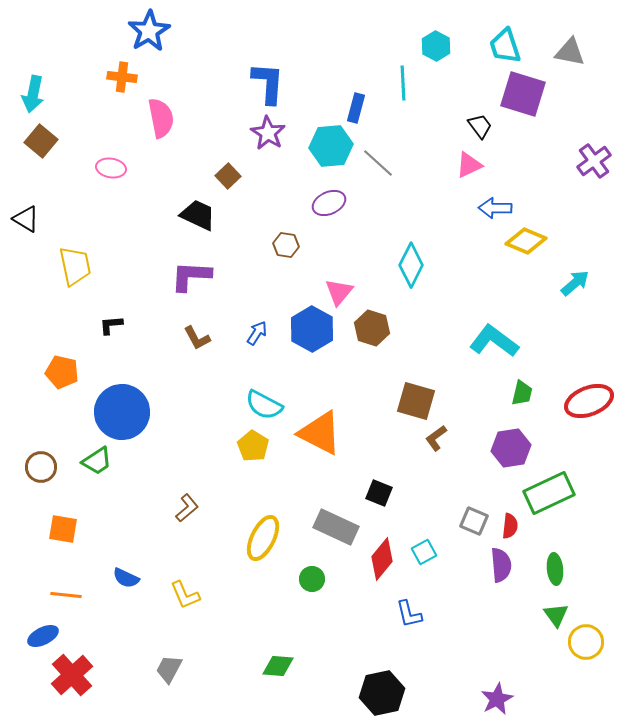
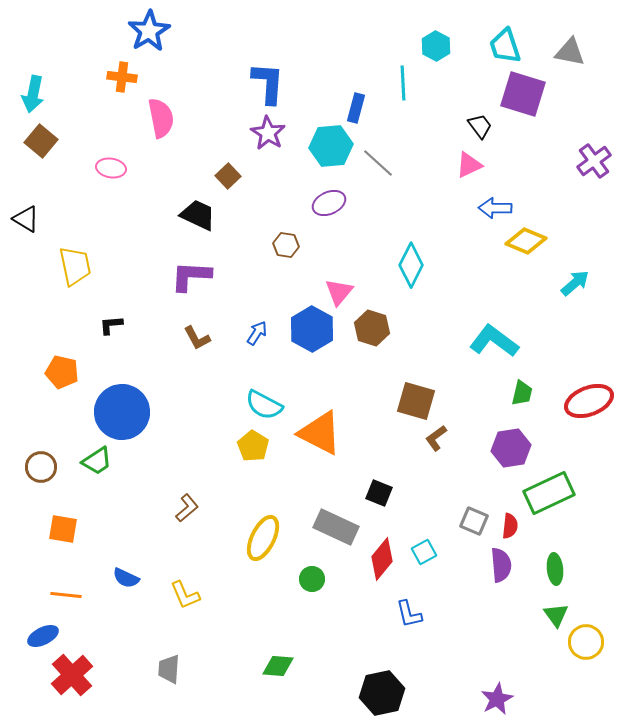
gray trapezoid at (169, 669): rotated 24 degrees counterclockwise
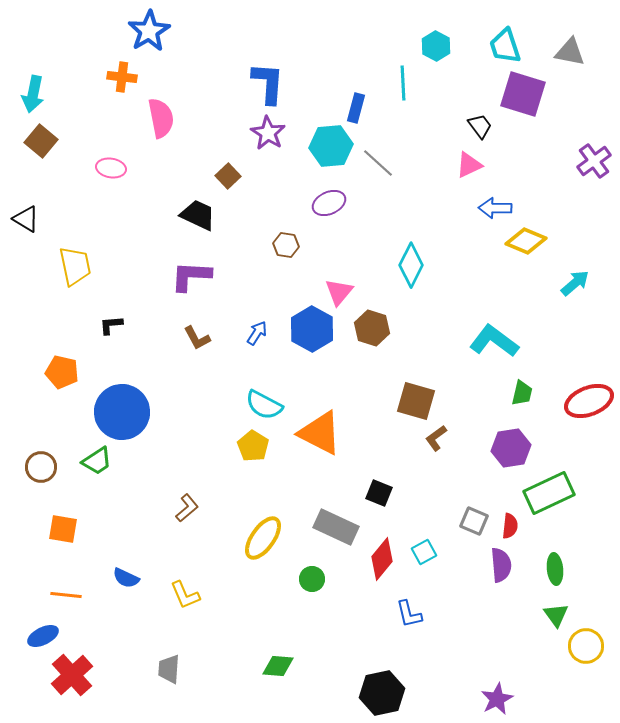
yellow ellipse at (263, 538): rotated 9 degrees clockwise
yellow circle at (586, 642): moved 4 px down
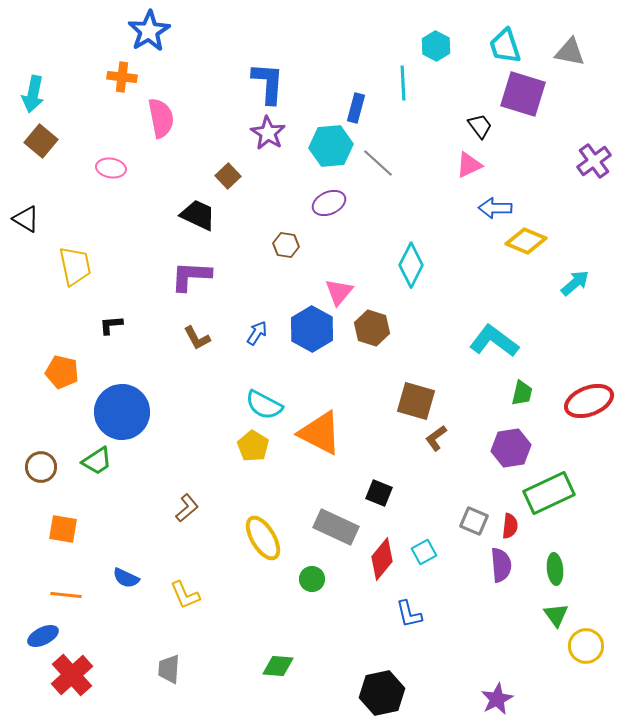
yellow ellipse at (263, 538): rotated 66 degrees counterclockwise
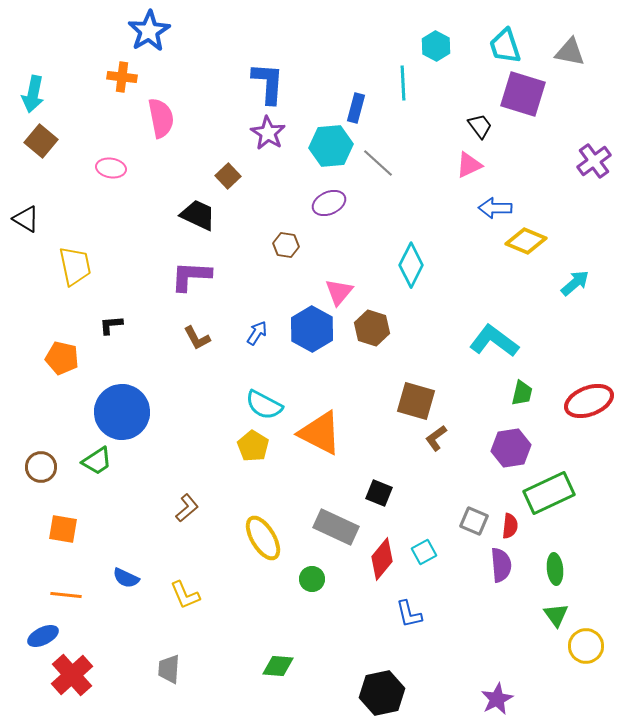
orange pentagon at (62, 372): moved 14 px up
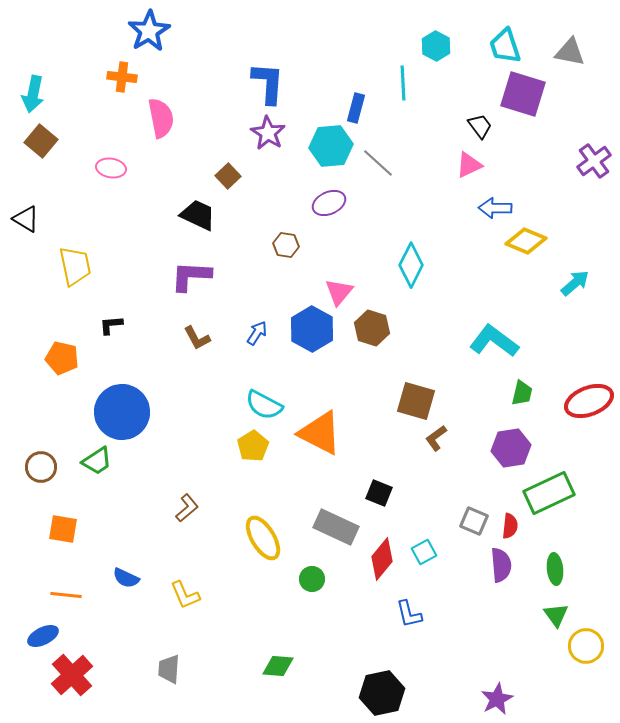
yellow pentagon at (253, 446): rotated 8 degrees clockwise
